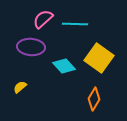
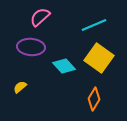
pink semicircle: moved 3 px left, 2 px up
cyan line: moved 19 px right, 1 px down; rotated 25 degrees counterclockwise
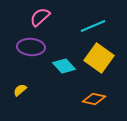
cyan line: moved 1 px left, 1 px down
yellow semicircle: moved 3 px down
orange diamond: rotated 70 degrees clockwise
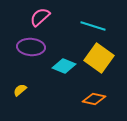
cyan line: rotated 40 degrees clockwise
cyan diamond: rotated 25 degrees counterclockwise
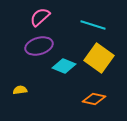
cyan line: moved 1 px up
purple ellipse: moved 8 px right, 1 px up; rotated 20 degrees counterclockwise
yellow semicircle: rotated 32 degrees clockwise
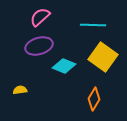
cyan line: rotated 15 degrees counterclockwise
yellow square: moved 4 px right, 1 px up
orange diamond: rotated 70 degrees counterclockwise
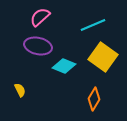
cyan line: rotated 25 degrees counterclockwise
purple ellipse: moved 1 px left; rotated 28 degrees clockwise
yellow semicircle: rotated 72 degrees clockwise
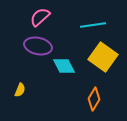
cyan line: rotated 15 degrees clockwise
cyan diamond: rotated 40 degrees clockwise
yellow semicircle: rotated 48 degrees clockwise
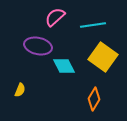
pink semicircle: moved 15 px right
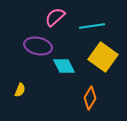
cyan line: moved 1 px left, 1 px down
orange diamond: moved 4 px left, 1 px up
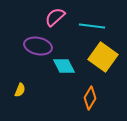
cyan line: rotated 15 degrees clockwise
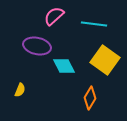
pink semicircle: moved 1 px left, 1 px up
cyan line: moved 2 px right, 2 px up
purple ellipse: moved 1 px left
yellow square: moved 2 px right, 3 px down
